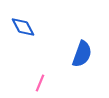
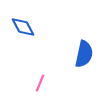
blue semicircle: moved 2 px right; rotated 8 degrees counterclockwise
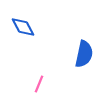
pink line: moved 1 px left, 1 px down
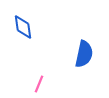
blue diamond: rotated 20 degrees clockwise
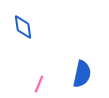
blue semicircle: moved 2 px left, 20 px down
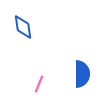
blue semicircle: rotated 12 degrees counterclockwise
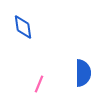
blue semicircle: moved 1 px right, 1 px up
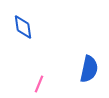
blue semicircle: moved 6 px right, 4 px up; rotated 12 degrees clockwise
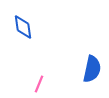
blue semicircle: moved 3 px right
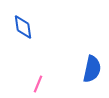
pink line: moved 1 px left
